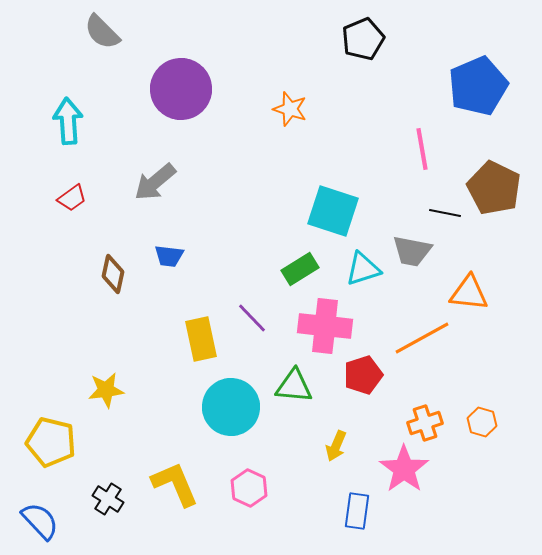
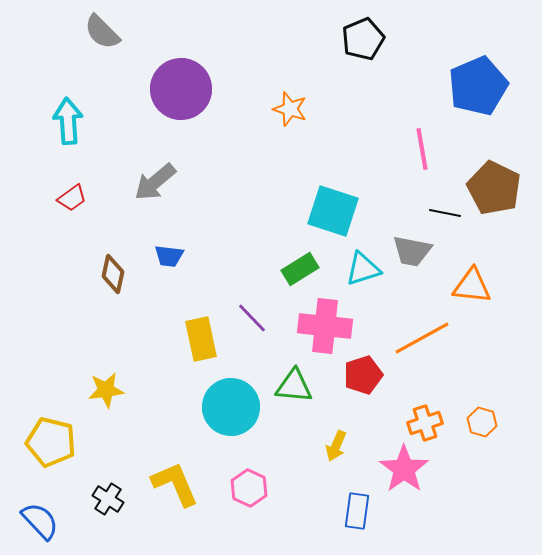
orange triangle: moved 3 px right, 7 px up
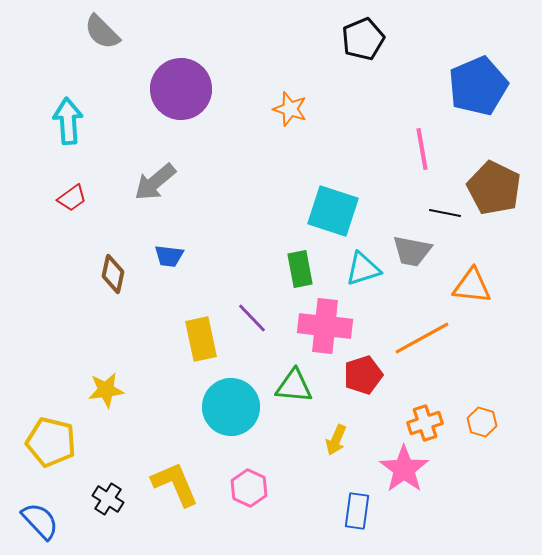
green rectangle: rotated 69 degrees counterclockwise
yellow arrow: moved 6 px up
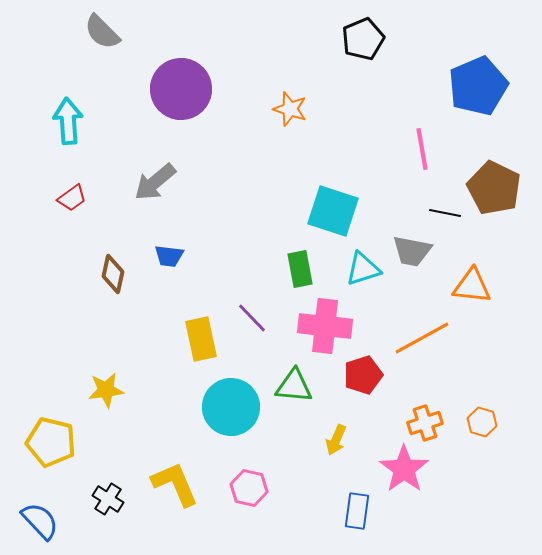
pink hexagon: rotated 12 degrees counterclockwise
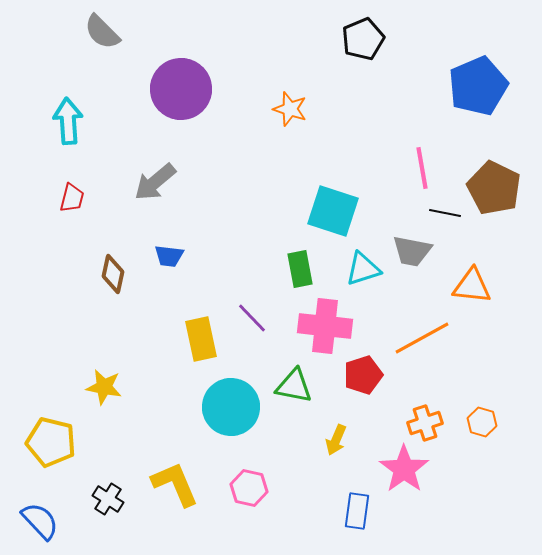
pink line: moved 19 px down
red trapezoid: rotated 40 degrees counterclockwise
green triangle: rotated 6 degrees clockwise
yellow star: moved 2 px left, 3 px up; rotated 18 degrees clockwise
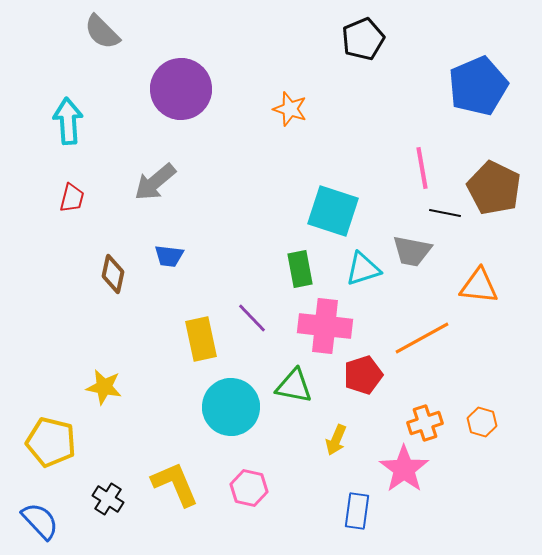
orange triangle: moved 7 px right
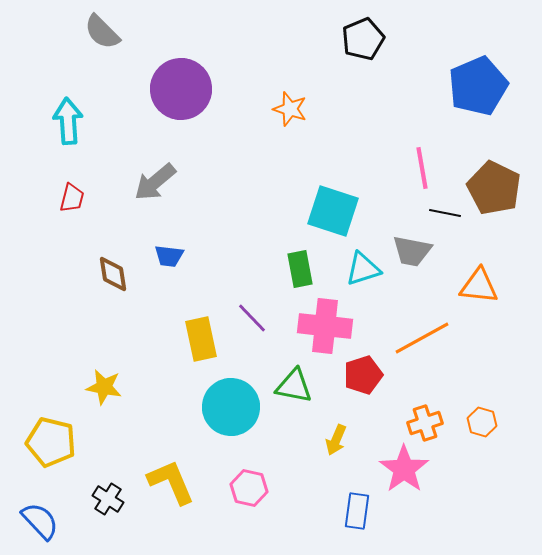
brown diamond: rotated 21 degrees counterclockwise
yellow L-shape: moved 4 px left, 2 px up
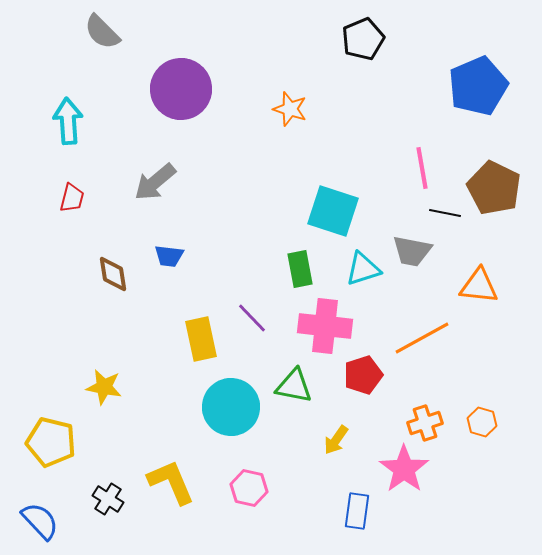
yellow arrow: rotated 12 degrees clockwise
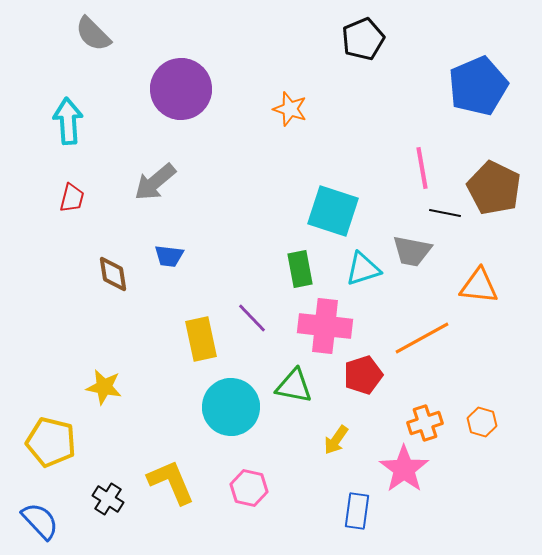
gray semicircle: moved 9 px left, 2 px down
